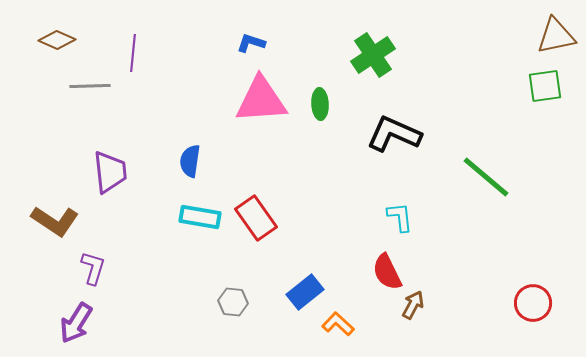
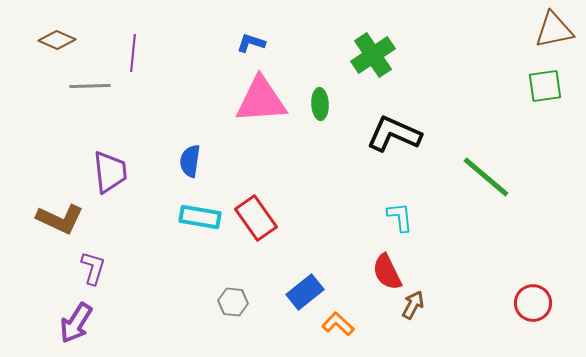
brown triangle: moved 2 px left, 6 px up
brown L-shape: moved 5 px right, 2 px up; rotated 9 degrees counterclockwise
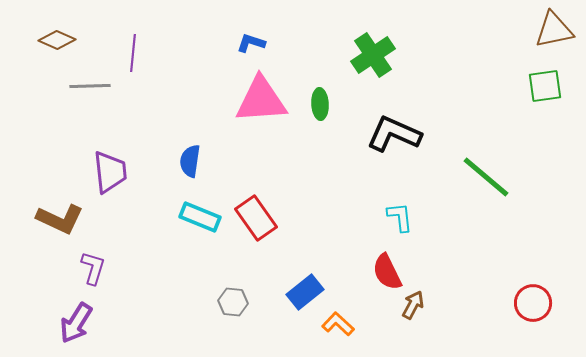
cyan rectangle: rotated 12 degrees clockwise
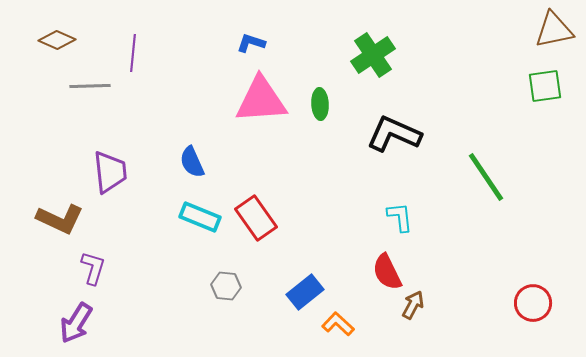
blue semicircle: moved 2 px right, 1 px down; rotated 32 degrees counterclockwise
green line: rotated 16 degrees clockwise
gray hexagon: moved 7 px left, 16 px up
